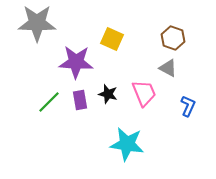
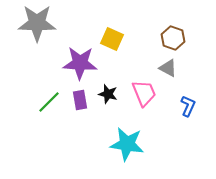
purple star: moved 4 px right, 1 px down
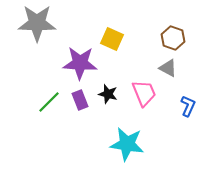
purple rectangle: rotated 12 degrees counterclockwise
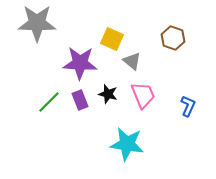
gray triangle: moved 36 px left, 7 px up; rotated 12 degrees clockwise
pink trapezoid: moved 1 px left, 2 px down
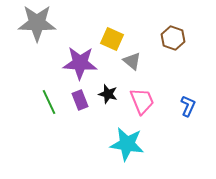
pink trapezoid: moved 1 px left, 6 px down
green line: rotated 70 degrees counterclockwise
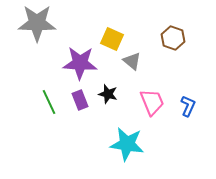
pink trapezoid: moved 10 px right, 1 px down
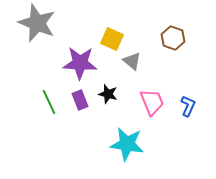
gray star: rotated 21 degrees clockwise
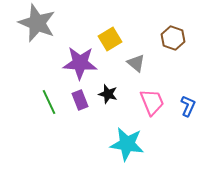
yellow square: moved 2 px left; rotated 35 degrees clockwise
gray triangle: moved 4 px right, 2 px down
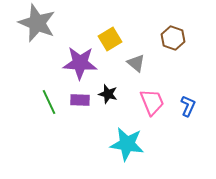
purple rectangle: rotated 66 degrees counterclockwise
